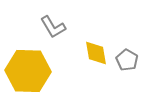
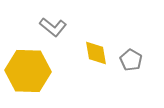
gray L-shape: rotated 20 degrees counterclockwise
gray pentagon: moved 4 px right
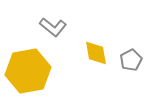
gray pentagon: rotated 15 degrees clockwise
yellow hexagon: rotated 12 degrees counterclockwise
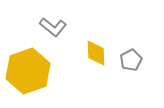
yellow diamond: rotated 8 degrees clockwise
yellow hexagon: rotated 9 degrees counterclockwise
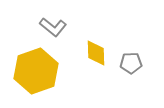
gray pentagon: moved 3 px down; rotated 25 degrees clockwise
yellow hexagon: moved 8 px right
